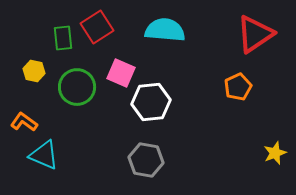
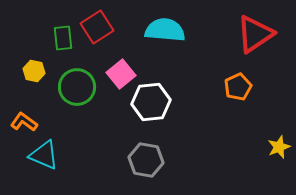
pink square: moved 1 px down; rotated 28 degrees clockwise
yellow star: moved 4 px right, 6 px up
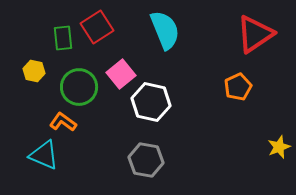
cyan semicircle: rotated 63 degrees clockwise
green circle: moved 2 px right
white hexagon: rotated 18 degrees clockwise
orange L-shape: moved 39 px right
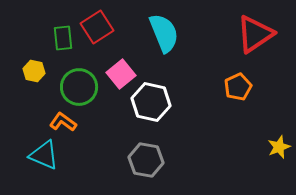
cyan semicircle: moved 1 px left, 3 px down
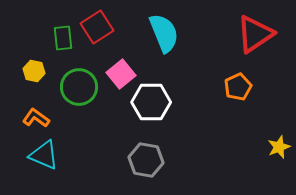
white hexagon: rotated 12 degrees counterclockwise
orange L-shape: moved 27 px left, 4 px up
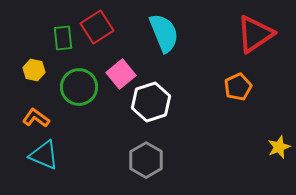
yellow hexagon: moved 1 px up
white hexagon: rotated 18 degrees counterclockwise
gray hexagon: rotated 20 degrees clockwise
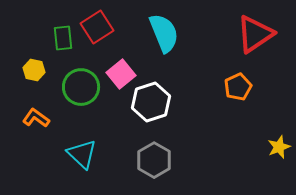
green circle: moved 2 px right
cyan triangle: moved 38 px right, 1 px up; rotated 20 degrees clockwise
gray hexagon: moved 8 px right
